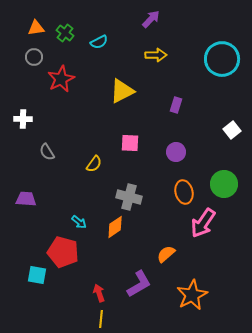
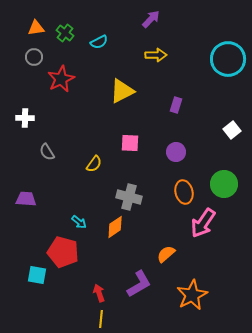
cyan circle: moved 6 px right
white cross: moved 2 px right, 1 px up
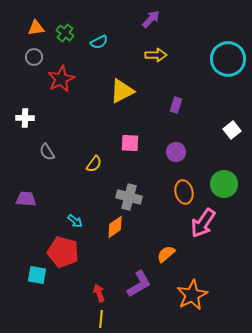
cyan arrow: moved 4 px left, 1 px up
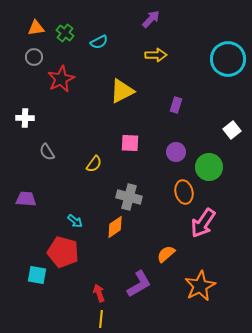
green circle: moved 15 px left, 17 px up
orange star: moved 8 px right, 9 px up
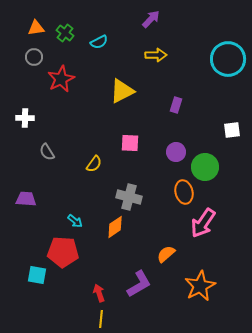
white square: rotated 30 degrees clockwise
green circle: moved 4 px left
red pentagon: rotated 12 degrees counterclockwise
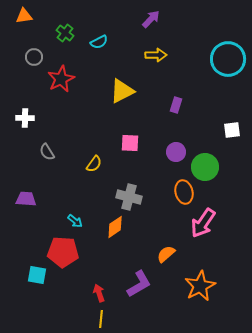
orange triangle: moved 12 px left, 12 px up
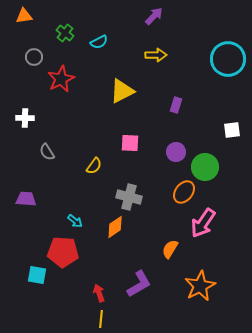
purple arrow: moved 3 px right, 3 px up
yellow semicircle: moved 2 px down
orange ellipse: rotated 50 degrees clockwise
orange semicircle: moved 4 px right, 5 px up; rotated 18 degrees counterclockwise
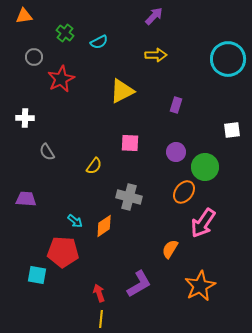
orange diamond: moved 11 px left, 1 px up
